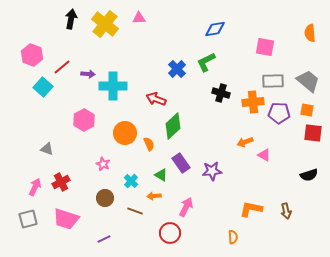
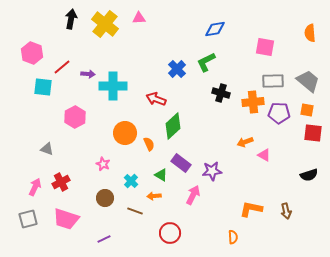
pink hexagon at (32, 55): moved 2 px up
cyan square at (43, 87): rotated 36 degrees counterclockwise
pink hexagon at (84, 120): moved 9 px left, 3 px up
purple rectangle at (181, 163): rotated 18 degrees counterclockwise
pink arrow at (186, 207): moved 7 px right, 12 px up
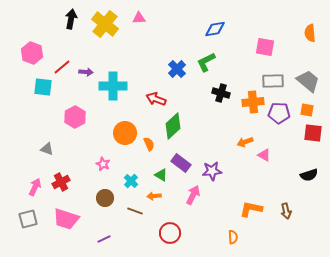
purple arrow at (88, 74): moved 2 px left, 2 px up
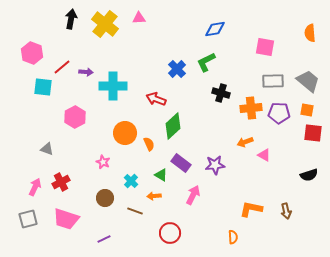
orange cross at (253, 102): moved 2 px left, 6 px down
pink star at (103, 164): moved 2 px up
purple star at (212, 171): moved 3 px right, 6 px up
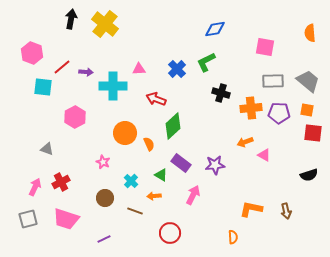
pink triangle at (139, 18): moved 51 px down
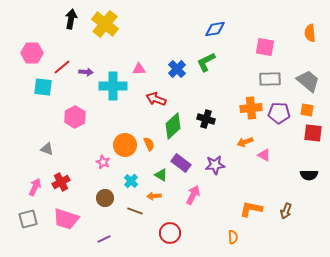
pink hexagon at (32, 53): rotated 20 degrees counterclockwise
gray rectangle at (273, 81): moved 3 px left, 2 px up
black cross at (221, 93): moved 15 px left, 26 px down
orange circle at (125, 133): moved 12 px down
black semicircle at (309, 175): rotated 18 degrees clockwise
brown arrow at (286, 211): rotated 35 degrees clockwise
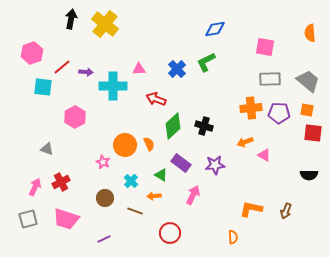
pink hexagon at (32, 53): rotated 20 degrees counterclockwise
black cross at (206, 119): moved 2 px left, 7 px down
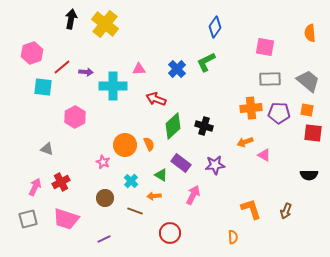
blue diamond at (215, 29): moved 2 px up; rotated 45 degrees counterclockwise
orange L-shape at (251, 209): rotated 60 degrees clockwise
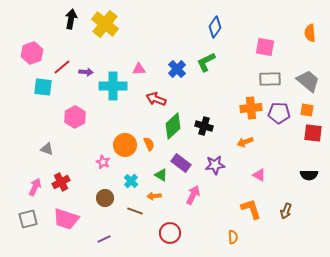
pink triangle at (264, 155): moved 5 px left, 20 px down
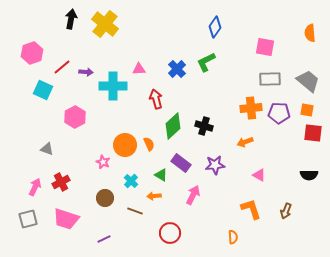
cyan square at (43, 87): moved 3 px down; rotated 18 degrees clockwise
red arrow at (156, 99): rotated 54 degrees clockwise
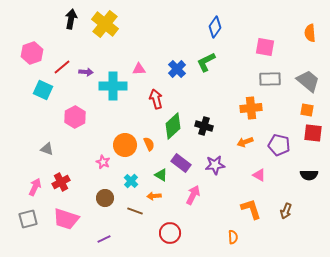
purple pentagon at (279, 113): moved 32 px down; rotated 10 degrees clockwise
